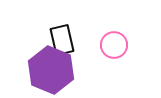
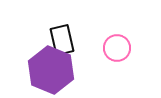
pink circle: moved 3 px right, 3 px down
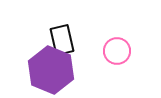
pink circle: moved 3 px down
